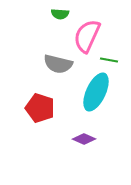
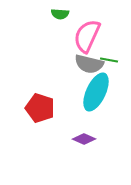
gray semicircle: moved 31 px right
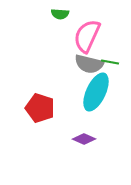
green line: moved 1 px right, 2 px down
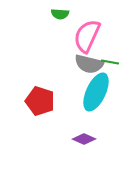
red pentagon: moved 7 px up
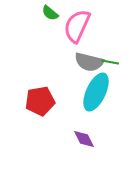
green semicircle: moved 10 px left, 1 px up; rotated 36 degrees clockwise
pink semicircle: moved 10 px left, 10 px up
gray semicircle: moved 2 px up
red pentagon: rotated 28 degrees counterclockwise
purple diamond: rotated 40 degrees clockwise
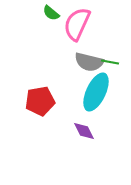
green semicircle: moved 1 px right
pink semicircle: moved 2 px up
purple diamond: moved 8 px up
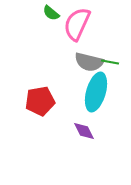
cyan ellipse: rotated 9 degrees counterclockwise
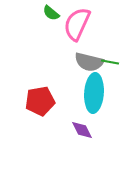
cyan ellipse: moved 2 px left, 1 px down; rotated 12 degrees counterclockwise
purple diamond: moved 2 px left, 1 px up
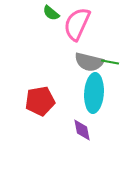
purple diamond: rotated 15 degrees clockwise
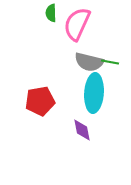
green semicircle: rotated 48 degrees clockwise
